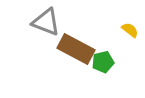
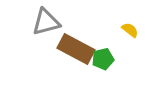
gray triangle: rotated 36 degrees counterclockwise
green pentagon: moved 3 px up
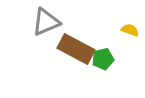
gray triangle: rotated 8 degrees counterclockwise
yellow semicircle: rotated 18 degrees counterclockwise
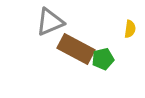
gray triangle: moved 4 px right
yellow semicircle: moved 1 px up; rotated 78 degrees clockwise
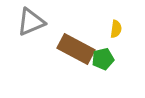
gray triangle: moved 19 px left
yellow semicircle: moved 14 px left
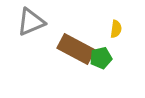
green pentagon: moved 2 px left, 1 px up
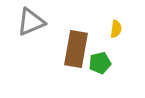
brown rectangle: rotated 72 degrees clockwise
green pentagon: moved 1 px left, 5 px down
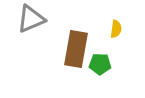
gray triangle: moved 3 px up
green pentagon: moved 1 px down; rotated 15 degrees clockwise
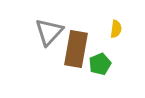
gray triangle: moved 18 px right, 13 px down; rotated 24 degrees counterclockwise
green pentagon: rotated 25 degrees counterclockwise
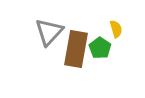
yellow semicircle: rotated 24 degrees counterclockwise
green pentagon: moved 16 px up; rotated 15 degrees counterclockwise
